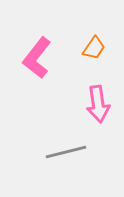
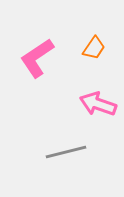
pink L-shape: rotated 18 degrees clockwise
pink arrow: rotated 117 degrees clockwise
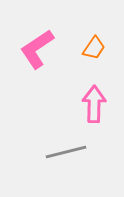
pink L-shape: moved 9 px up
pink arrow: moved 4 px left; rotated 72 degrees clockwise
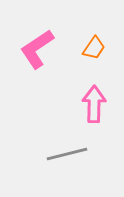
gray line: moved 1 px right, 2 px down
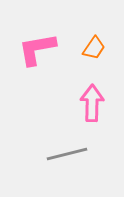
pink L-shape: rotated 24 degrees clockwise
pink arrow: moved 2 px left, 1 px up
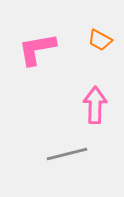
orange trapezoid: moved 6 px right, 8 px up; rotated 85 degrees clockwise
pink arrow: moved 3 px right, 2 px down
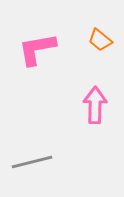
orange trapezoid: rotated 10 degrees clockwise
gray line: moved 35 px left, 8 px down
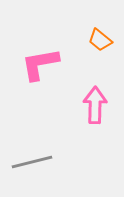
pink L-shape: moved 3 px right, 15 px down
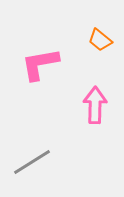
gray line: rotated 18 degrees counterclockwise
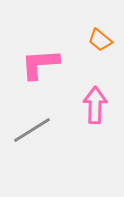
pink L-shape: rotated 6 degrees clockwise
gray line: moved 32 px up
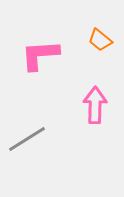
pink L-shape: moved 9 px up
gray line: moved 5 px left, 9 px down
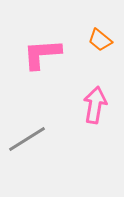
pink L-shape: moved 2 px right, 1 px up
pink arrow: rotated 9 degrees clockwise
